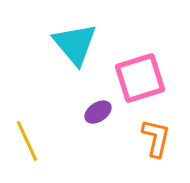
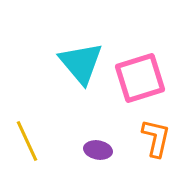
cyan triangle: moved 6 px right, 19 px down
purple ellipse: moved 38 px down; rotated 44 degrees clockwise
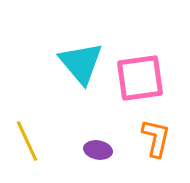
pink square: rotated 9 degrees clockwise
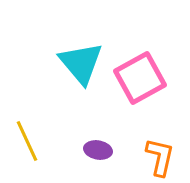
pink square: rotated 21 degrees counterclockwise
orange L-shape: moved 4 px right, 19 px down
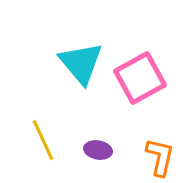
yellow line: moved 16 px right, 1 px up
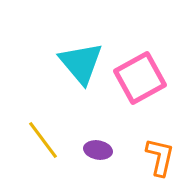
yellow line: rotated 12 degrees counterclockwise
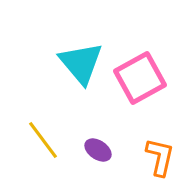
purple ellipse: rotated 24 degrees clockwise
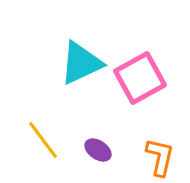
cyan triangle: rotated 45 degrees clockwise
